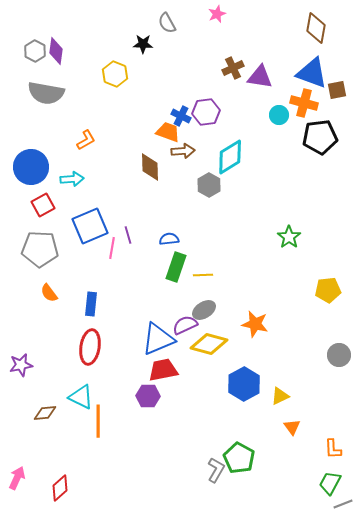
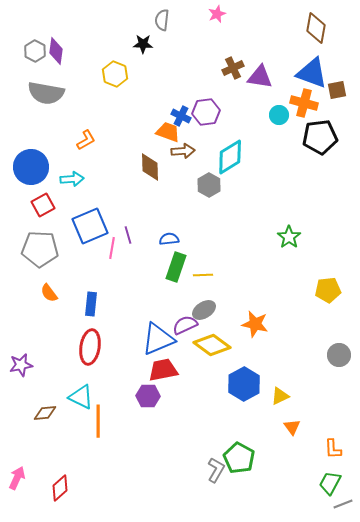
gray semicircle at (167, 23): moved 5 px left, 3 px up; rotated 35 degrees clockwise
yellow diamond at (209, 344): moved 3 px right, 1 px down; rotated 21 degrees clockwise
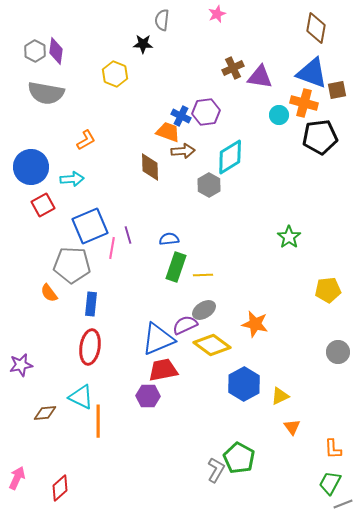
gray pentagon at (40, 249): moved 32 px right, 16 px down
gray circle at (339, 355): moved 1 px left, 3 px up
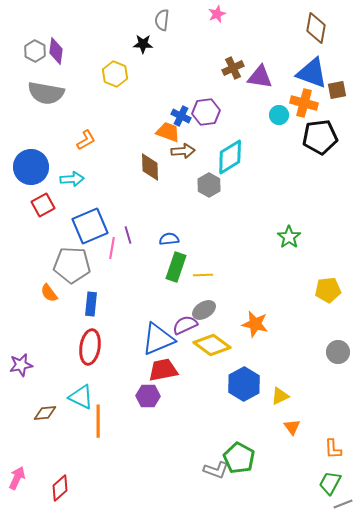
gray L-shape at (216, 470): rotated 80 degrees clockwise
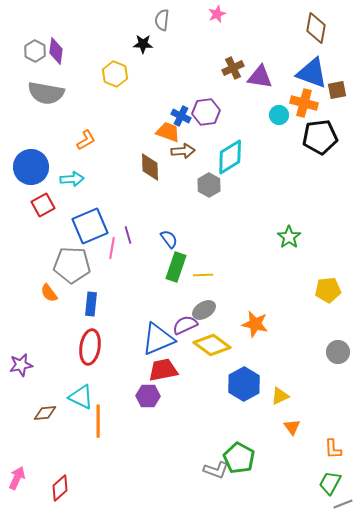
blue semicircle at (169, 239): rotated 60 degrees clockwise
